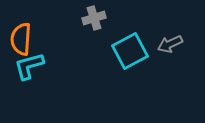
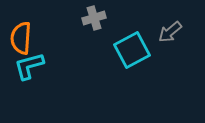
orange semicircle: moved 1 px up
gray arrow: moved 12 px up; rotated 15 degrees counterclockwise
cyan square: moved 2 px right, 1 px up
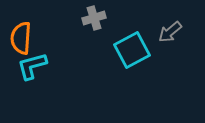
cyan L-shape: moved 3 px right
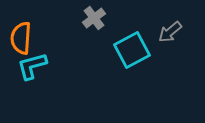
gray cross: rotated 20 degrees counterclockwise
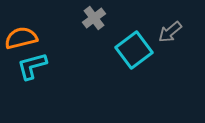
orange semicircle: rotated 72 degrees clockwise
cyan square: moved 2 px right; rotated 9 degrees counterclockwise
